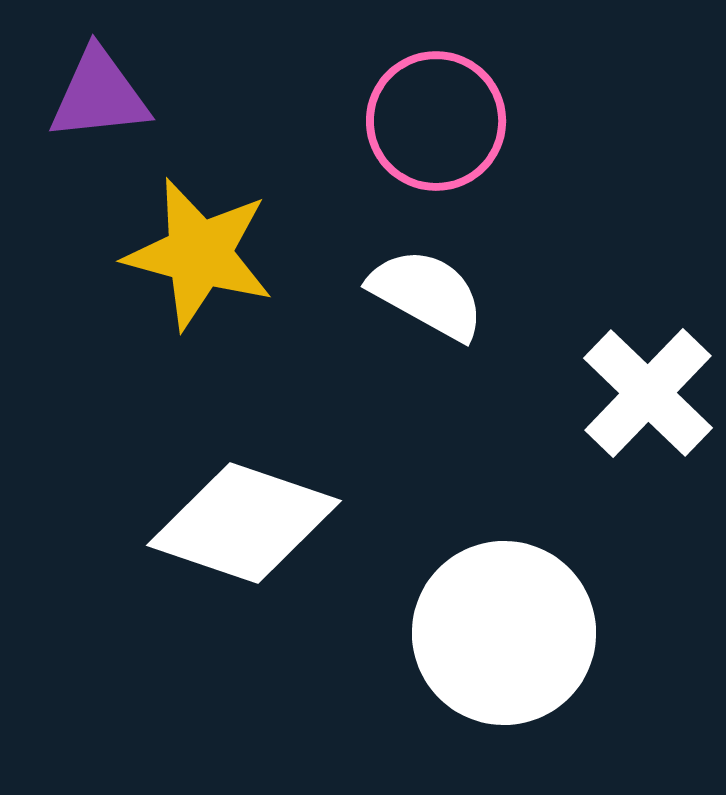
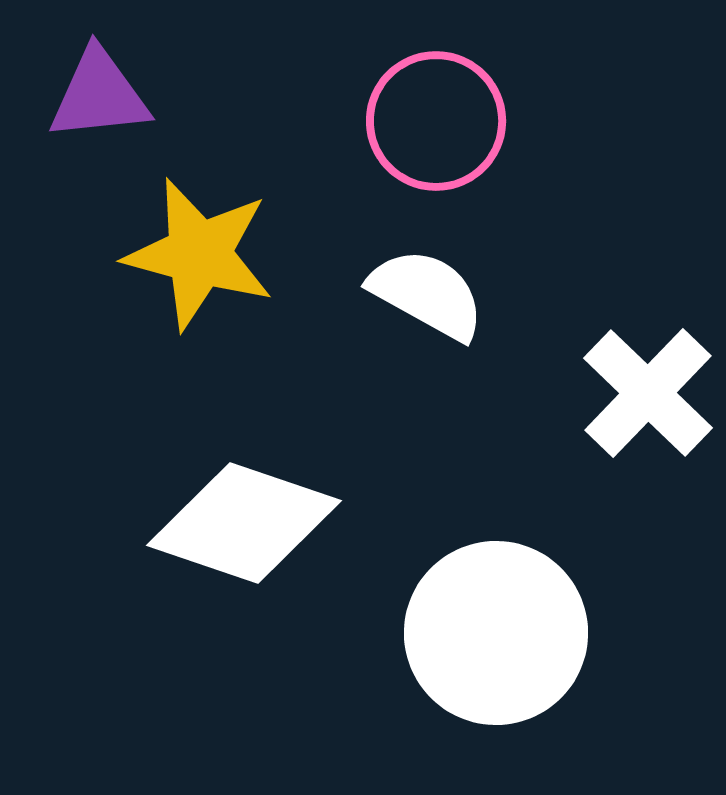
white circle: moved 8 px left
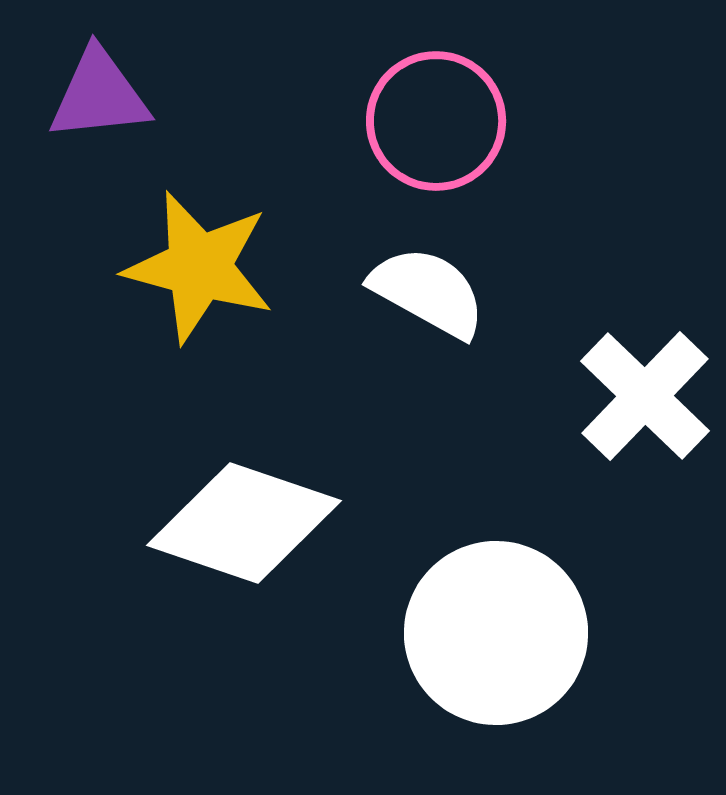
yellow star: moved 13 px down
white semicircle: moved 1 px right, 2 px up
white cross: moved 3 px left, 3 px down
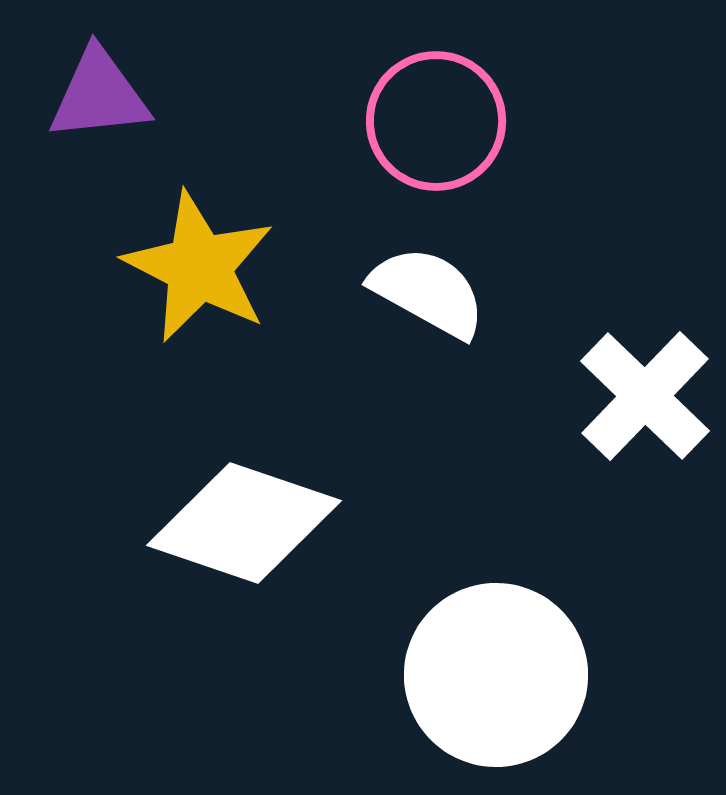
yellow star: rotated 12 degrees clockwise
white circle: moved 42 px down
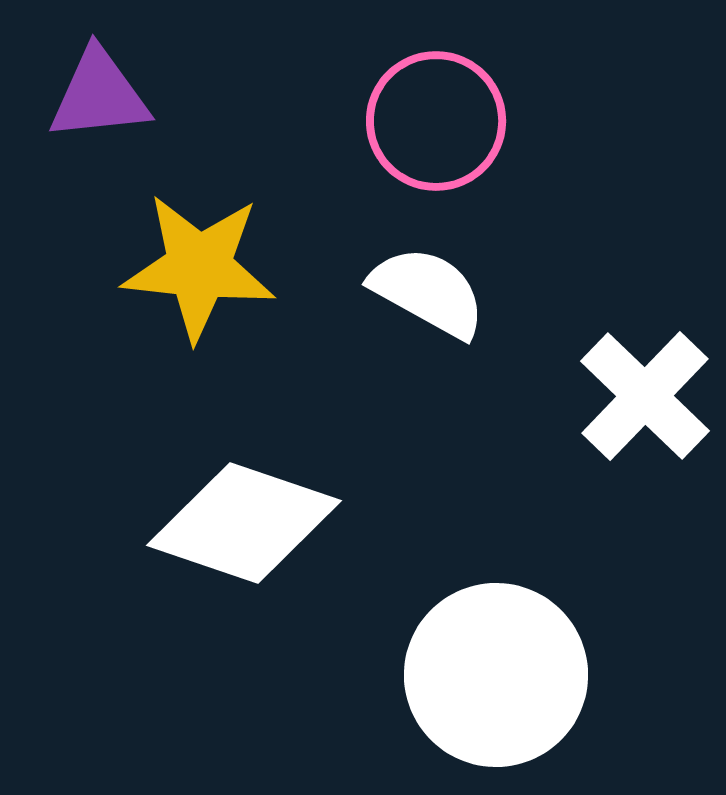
yellow star: rotated 21 degrees counterclockwise
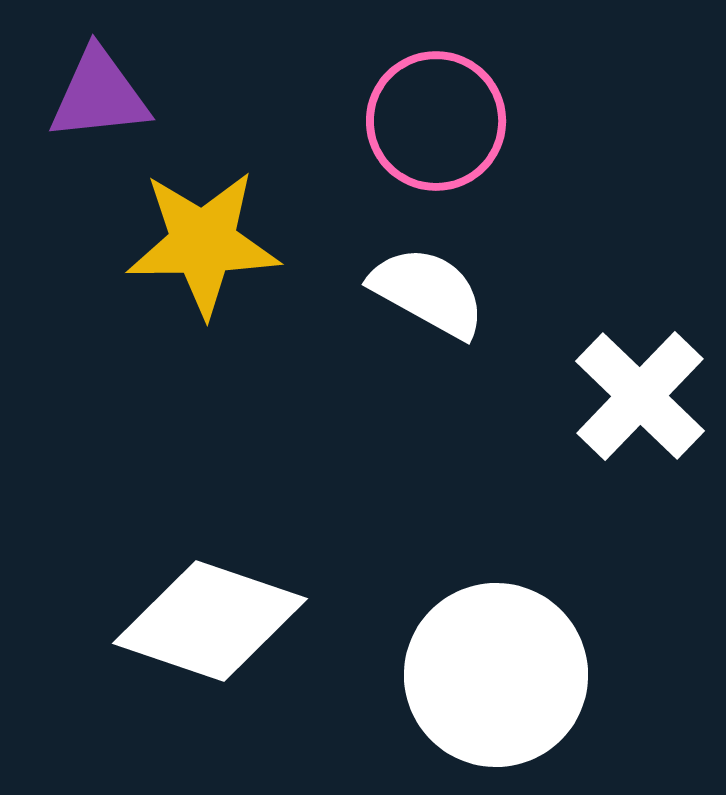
yellow star: moved 4 px right, 24 px up; rotated 7 degrees counterclockwise
white cross: moved 5 px left
white diamond: moved 34 px left, 98 px down
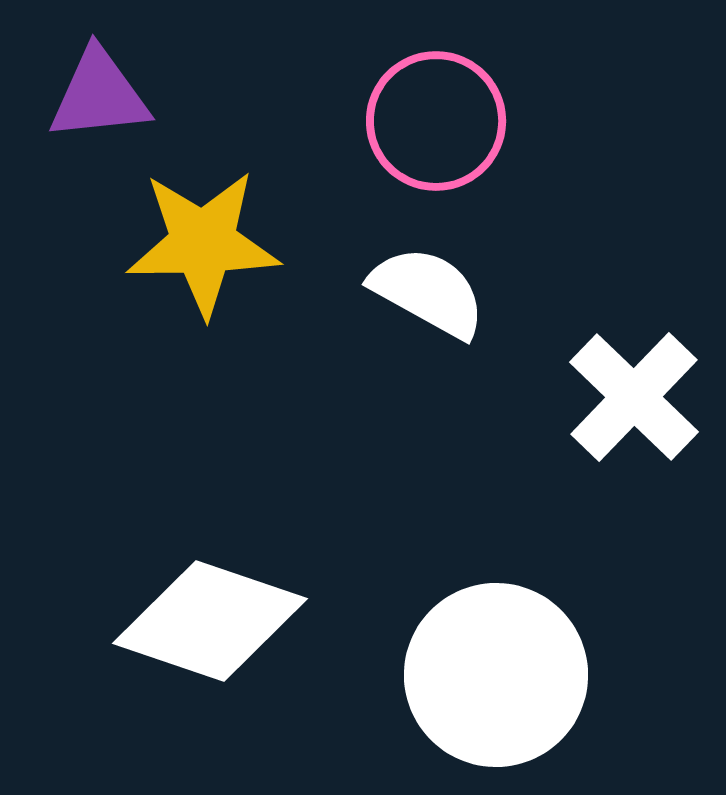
white cross: moved 6 px left, 1 px down
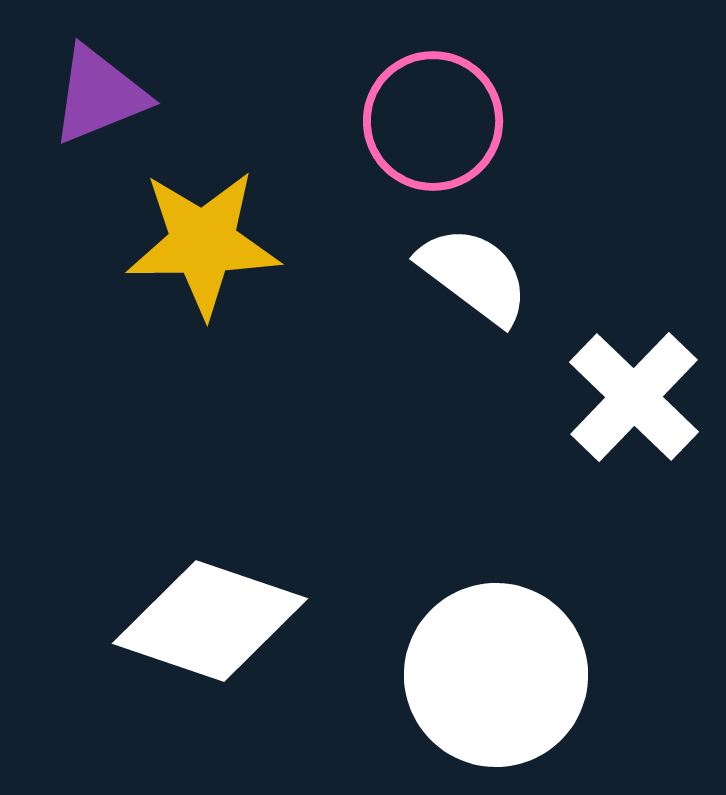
purple triangle: rotated 16 degrees counterclockwise
pink circle: moved 3 px left
white semicircle: moved 46 px right, 17 px up; rotated 8 degrees clockwise
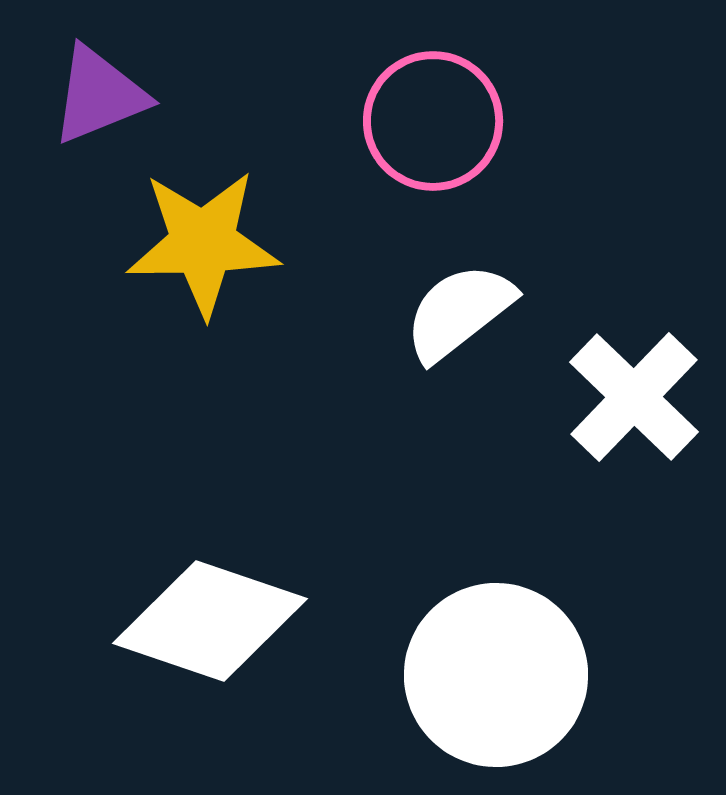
white semicircle: moved 15 px left, 37 px down; rotated 75 degrees counterclockwise
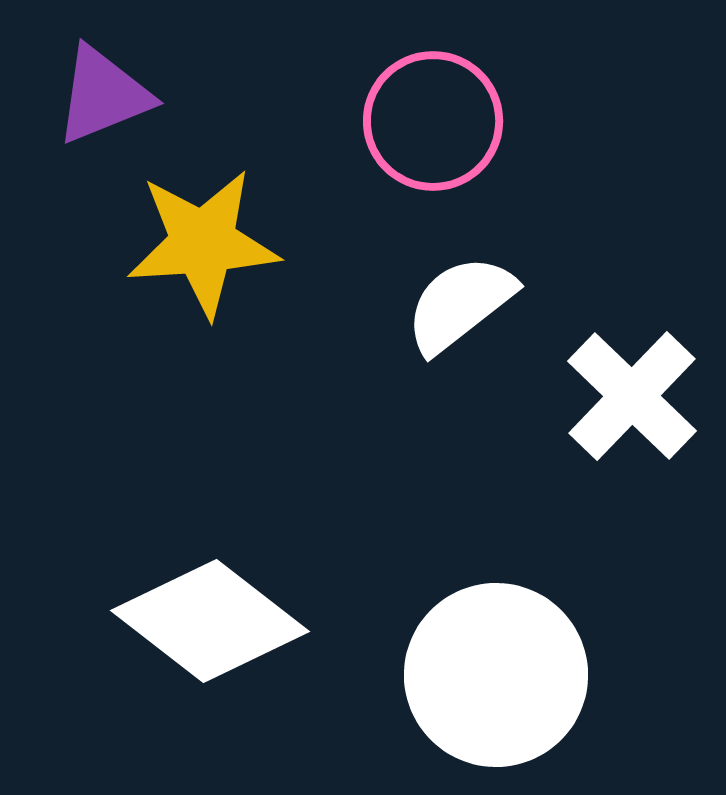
purple triangle: moved 4 px right
yellow star: rotated 3 degrees counterclockwise
white semicircle: moved 1 px right, 8 px up
white cross: moved 2 px left, 1 px up
white diamond: rotated 19 degrees clockwise
